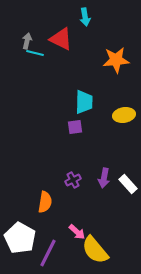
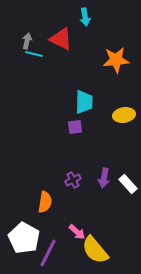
cyan line: moved 1 px left, 1 px down
white pentagon: moved 4 px right
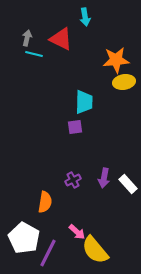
gray arrow: moved 3 px up
yellow ellipse: moved 33 px up
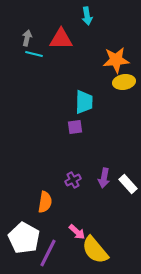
cyan arrow: moved 2 px right, 1 px up
red triangle: rotated 25 degrees counterclockwise
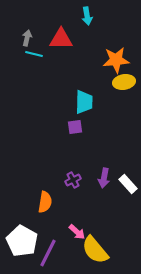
white pentagon: moved 2 px left, 3 px down
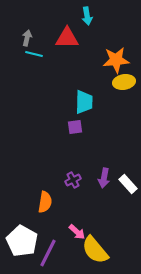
red triangle: moved 6 px right, 1 px up
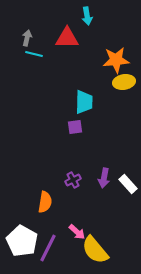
purple line: moved 5 px up
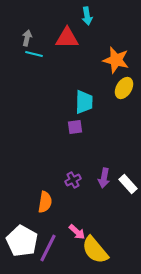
orange star: rotated 20 degrees clockwise
yellow ellipse: moved 6 px down; rotated 50 degrees counterclockwise
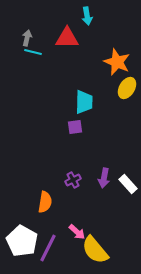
cyan line: moved 1 px left, 2 px up
orange star: moved 1 px right, 2 px down; rotated 8 degrees clockwise
yellow ellipse: moved 3 px right
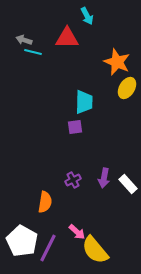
cyan arrow: rotated 18 degrees counterclockwise
gray arrow: moved 3 px left, 2 px down; rotated 84 degrees counterclockwise
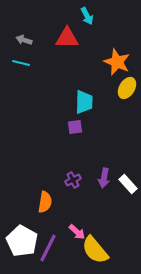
cyan line: moved 12 px left, 11 px down
